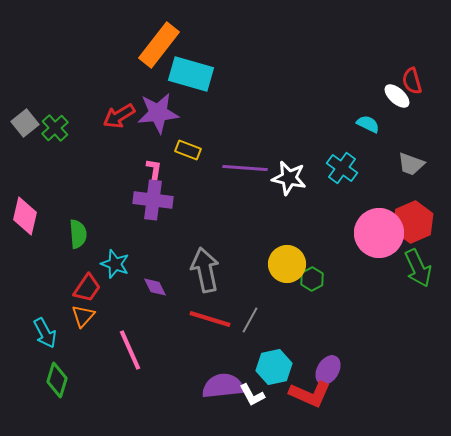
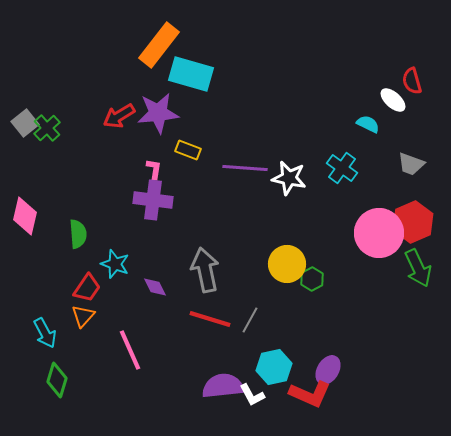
white ellipse: moved 4 px left, 4 px down
green cross: moved 8 px left
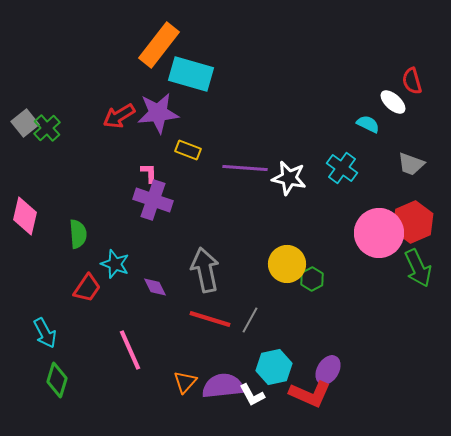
white ellipse: moved 2 px down
pink L-shape: moved 5 px left, 4 px down; rotated 10 degrees counterclockwise
purple cross: rotated 12 degrees clockwise
orange triangle: moved 102 px right, 66 px down
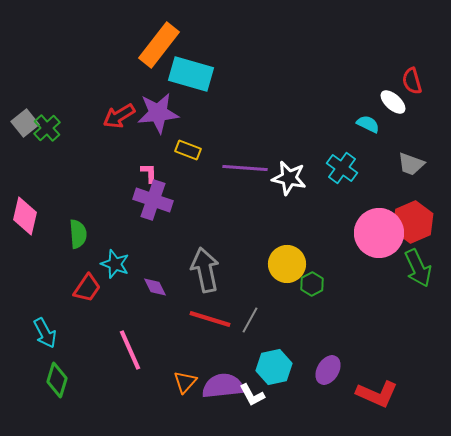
green hexagon: moved 5 px down
red L-shape: moved 67 px right
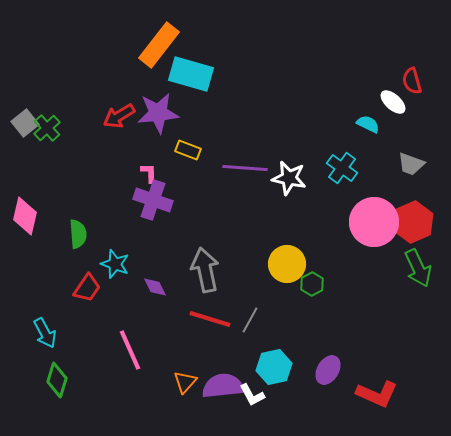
pink circle: moved 5 px left, 11 px up
